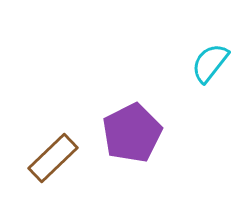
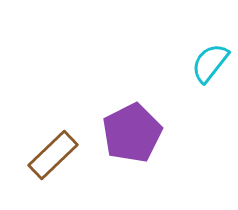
brown rectangle: moved 3 px up
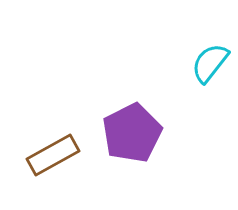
brown rectangle: rotated 15 degrees clockwise
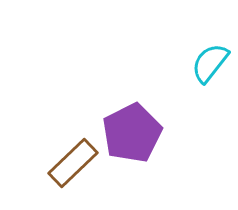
brown rectangle: moved 20 px right, 8 px down; rotated 15 degrees counterclockwise
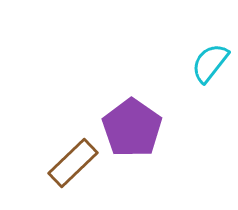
purple pentagon: moved 5 px up; rotated 10 degrees counterclockwise
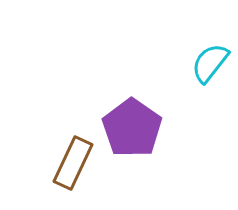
brown rectangle: rotated 21 degrees counterclockwise
